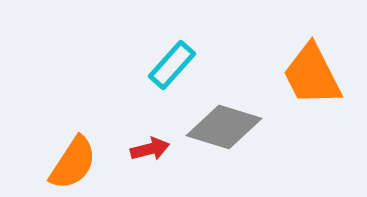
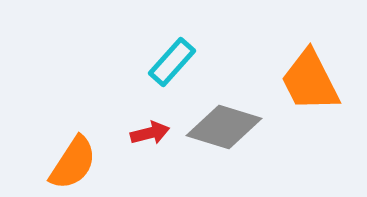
cyan rectangle: moved 3 px up
orange trapezoid: moved 2 px left, 6 px down
red arrow: moved 16 px up
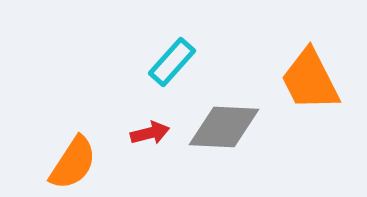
orange trapezoid: moved 1 px up
gray diamond: rotated 14 degrees counterclockwise
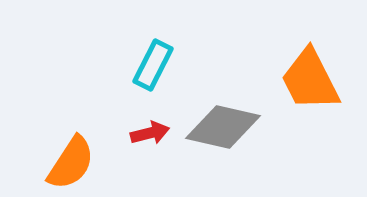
cyan rectangle: moved 19 px left, 3 px down; rotated 15 degrees counterclockwise
gray diamond: moved 1 px left; rotated 10 degrees clockwise
orange semicircle: moved 2 px left
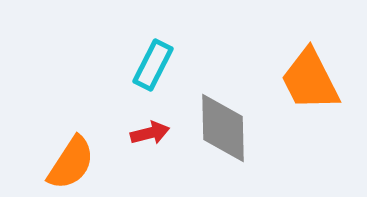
gray diamond: moved 1 px down; rotated 76 degrees clockwise
